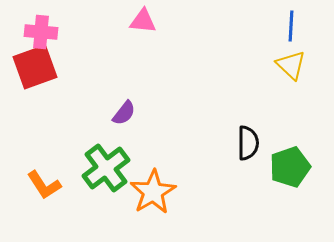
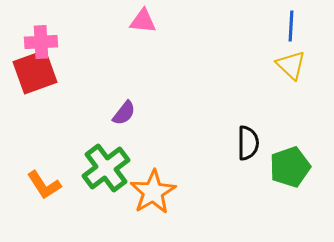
pink cross: moved 10 px down; rotated 8 degrees counterclockwise
red square: moved 5 px down
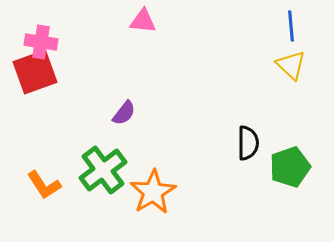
blue line: rotated 8 degrees counterclockwise
pink cross: rotated 12 degrees clockwise
green cross: moved 3 px left, 2 px down
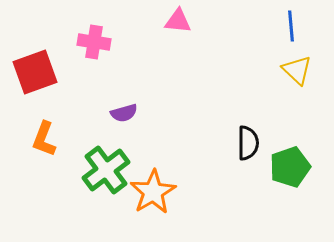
pink triangle: moved 35 px right
pink cross: moved 53 px right
yellow triangle: moved 6 px right, 5 px down
purple semicircle: rotated 36 degrees clockwise
green cross: moved 3 px right
orange L-shape: moved 46 px up; rotated 54 degrees clockwise
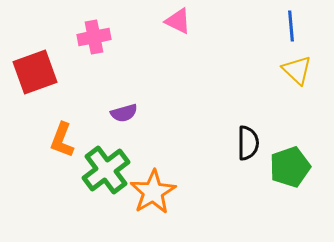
pink triangle: rotated 20 degrees clockwise
pink cross: moved 5 px up; rotated 20 degrees counterclockwise
orange L-shape: moved 18 px right, 1 px down
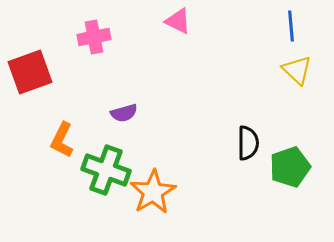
red square: moved 5 px left
orange L-shape: rotated 6 degrees clockwise
green cross: rotated 33 degrees counterclockwise
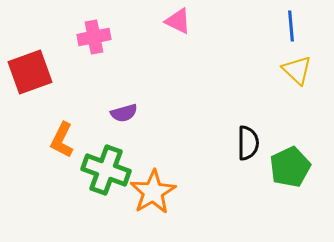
green pentagon: rotated 6 degrees counterclockwise
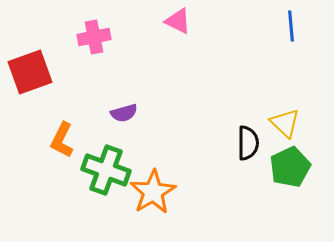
yellow triangle: moved 12 px left, 53 px down
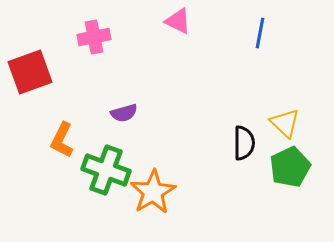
blue line: moved 31 px left, 7 px down; rotated 16 degrees clockwise
black semicircle: moved 4 px left
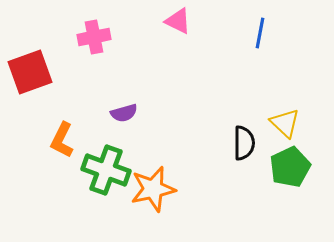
orange star: moved 3 px up; rotated 18 degrees clockwise
